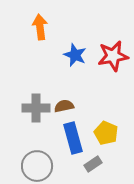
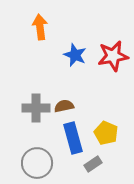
gray circle: moved 3 px up
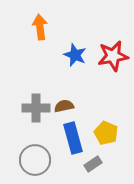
gray circle: moved 2 px left, 3 px up
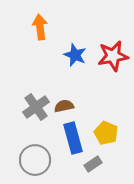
gray cross: moved 1 px up; rotated 36 degrees counterclockwise
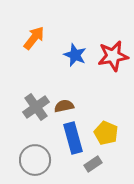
orange arrow: moved 6 px left, 11 px down; rotated 45 degrees clockwise
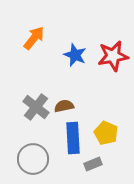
gray cross: rotated 16 degrees counterclockwise
blue rectangle: rotated 12 degrees clockwise
gray circle: moved 2 px left, 1 px up
gray rectangle: rotated 12 degrees clockwise
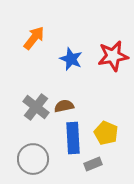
blue star: moved 4 px left, 4 px down
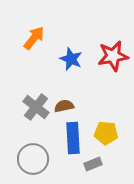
yellow pentagon: rotated 20 degrees counterclockwise
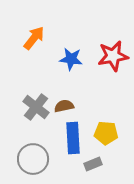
blue star: rotated 15 degrees counterclockwise
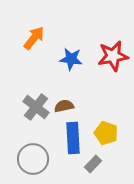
yellow pentagon: rotated 15 degrees clockwise
gray rectangle: rotated 24 degrees counterclockwise
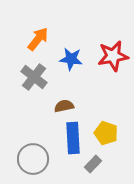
orange arrow: moved 4 px right, 1 px down
gray cross: moved 2 px left, 30 px up
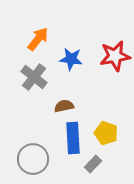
red star: moved 2 px right
